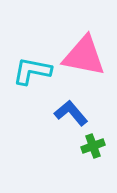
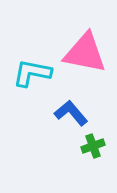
pink triangle: moved 1 px right, 3 px up
cyan L-shape: moved 2 px down
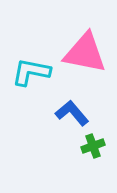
cyan L-shape: moved 1 px left, 1 px up
blue L-shape: moved 1 px right
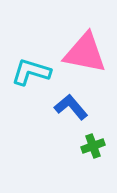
cyan L-shape: rotated 6 degrees clockwise
blue L-shape: moved 1 px left, 6 px up
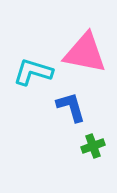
cyan L-shape: moved 2 px right
blue L-shape: rotated 24 degrees clockwise
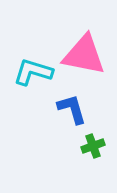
pink triangle: moved 1 px left, 2 px down
blue L-shape: moved 1 px right, 2 px down
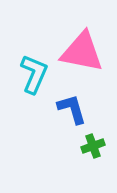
pink triangle: moved 2 px left, 3 px up
cyan L-shape: moved 1 px right, 2 px down; rotated 96 degrees clockwise
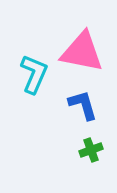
blue L-shape: moved 11 px right, 4 px up
green cross: moved 2 px left, 4 px down
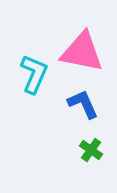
blue L-shape: moved 1 px up; rotated 8 degrees counterclockwise
green cross: rotated 35 degrees counterclockwise
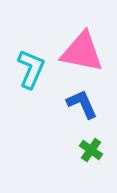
cyan L-shape: moved 3 px left, 5 px up
blue L-shape: moved 1 px left
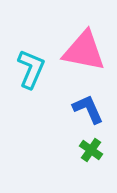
pink triangle: moved 2 px right, 1 px up
blue L-shape: moved 6 px right, 5 px down
